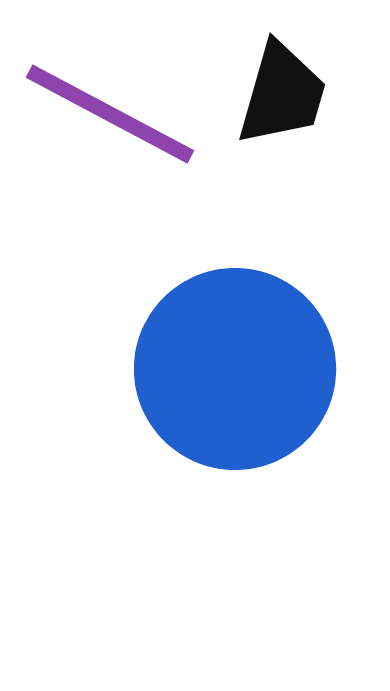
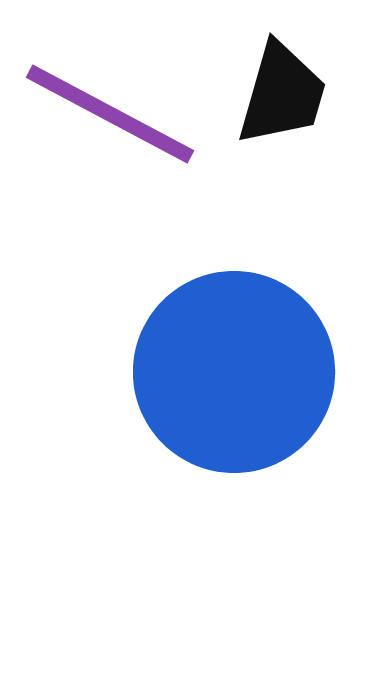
blue circle: moved 1 px left, 3 px down
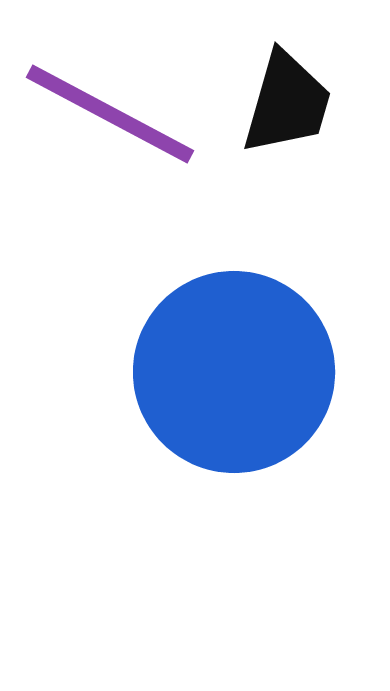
black trapezoid: moved 5 px right, 9 px down
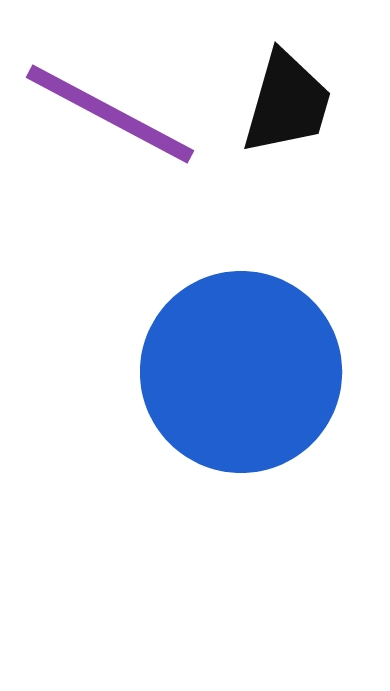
blue circle: moved 7 px right
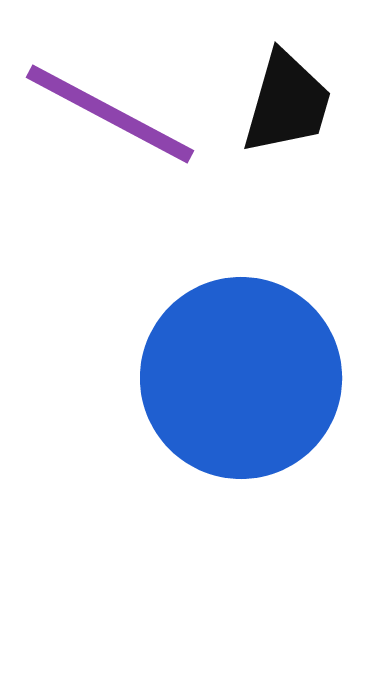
blue circle: moved 6 px down
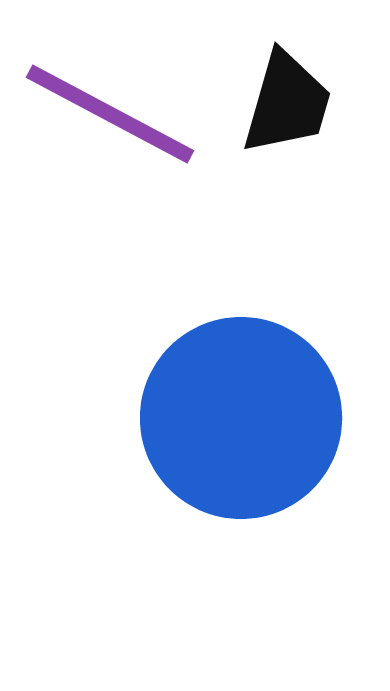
blue circle: moved 40 px down
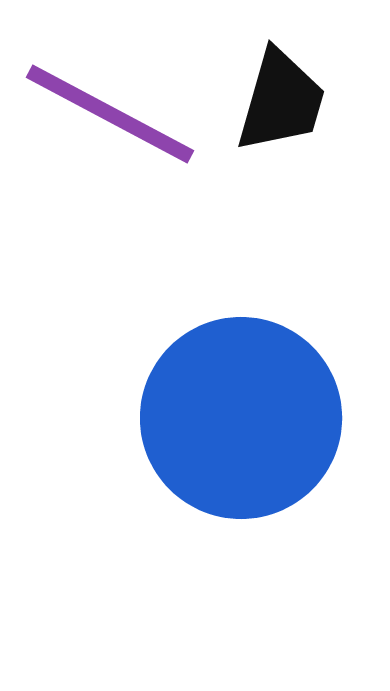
black trapezoid: moved 6 px left, 2 px up
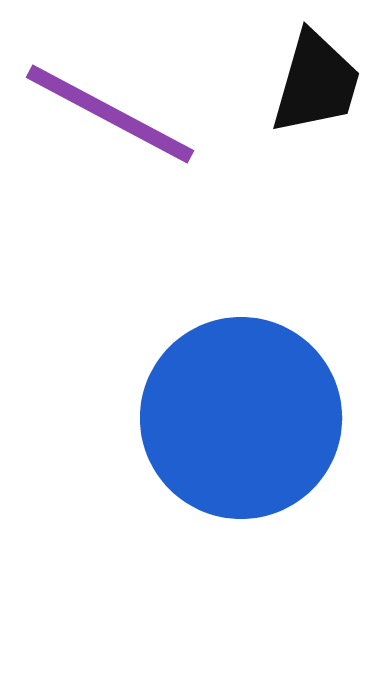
black trapezoid: moved 35 px right, 18 px up
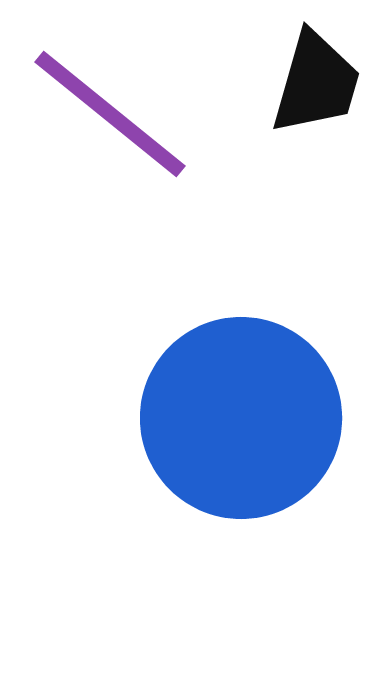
purple line: rotated 11 degrees clockwise
